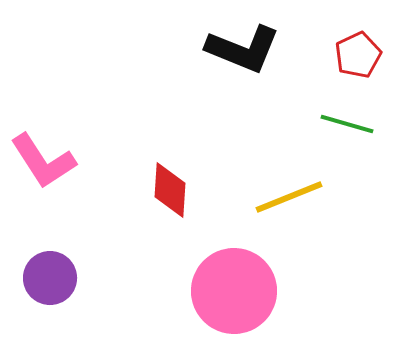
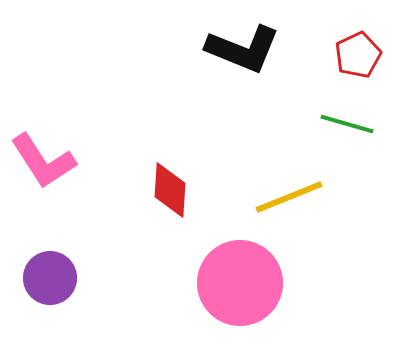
pink circle: moved 6 px right, 8 px up
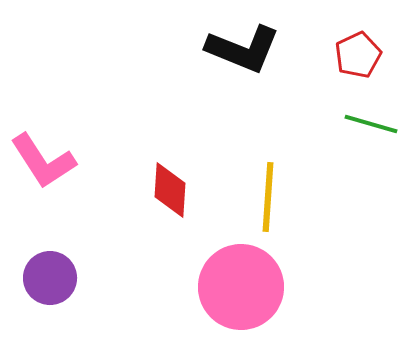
green line: moved 24 px right
yellow line: moved 21 px left; rotated 64 degrees counterclockwise
pink circle: moved 1 px right, 4 px down
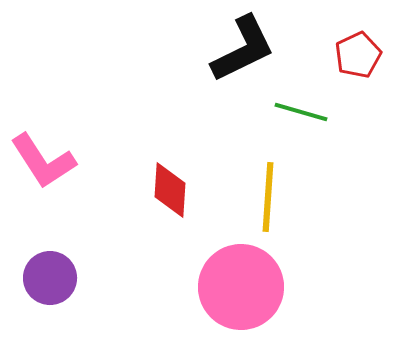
black L-shape: rotated 48 degrees counterclockwise
green line: moved 70 px left, 12 px up
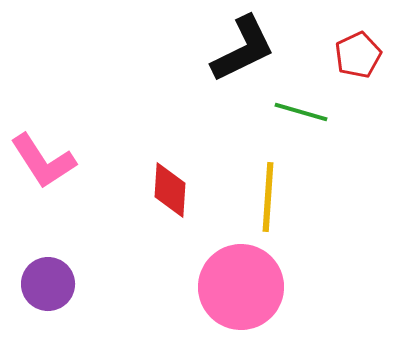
purple circle: moved 2 px left, 6 px down
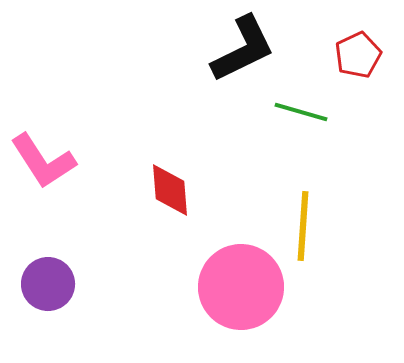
red diamond: rotated 8 degrees counterclockwise
yellow line: moved 35 px right, 29 px down
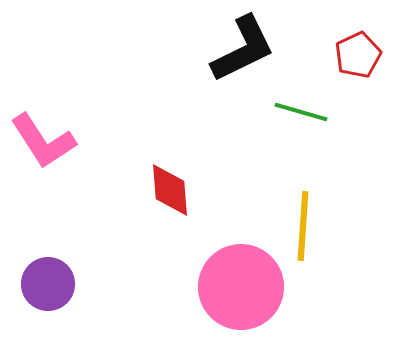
pink L-shape: moved 20 px up
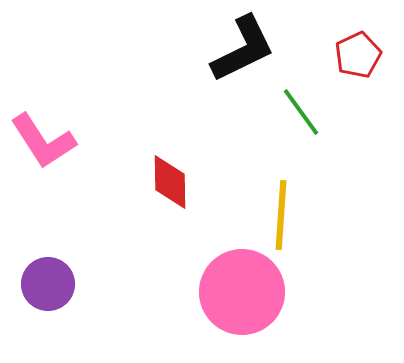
green line: rotated 38 degrees clockwise
red diamond: moved 8 px up; rotated 4 degrees clockwise
yellow line: moved 22 px left, 11 px up
pink circle: moved 1 px right, 5 px down
